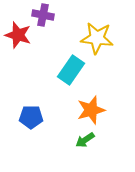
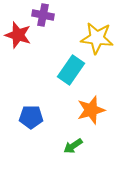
green arrow: moved 12 px left, 6 px down
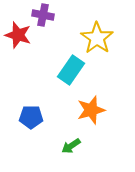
yellow star: rotated 28 degrees clockwise
green arrow: moved 2 px left
